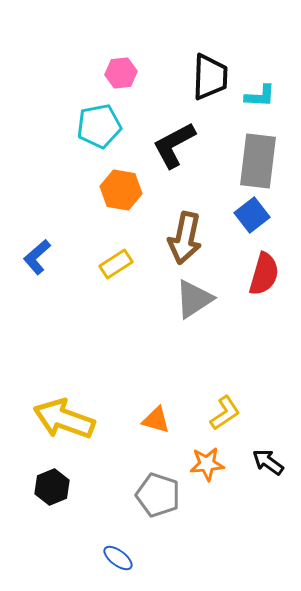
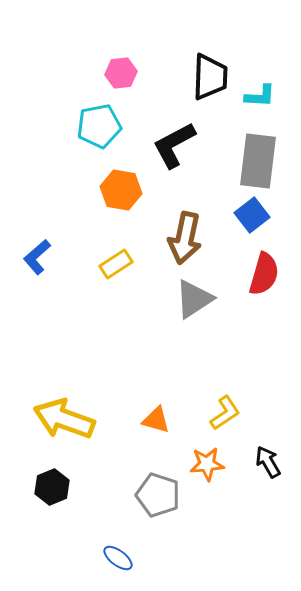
black arrow: rotated 24 degrees clockwise
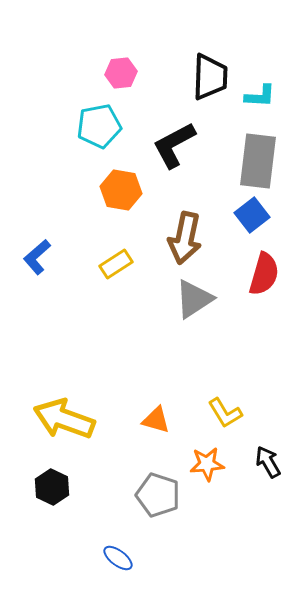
yellow L-shape: rotated 93 degrees clockwise
black hexagon: rotated 12 degrees counterclockwise
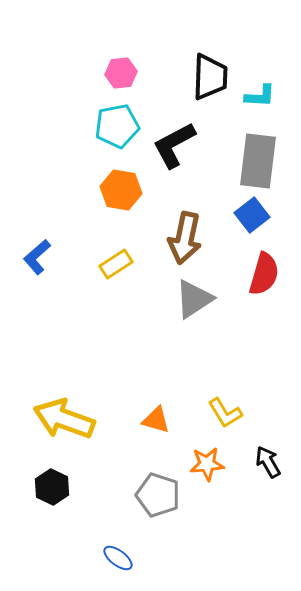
cyan pentagon: moved 18 px right
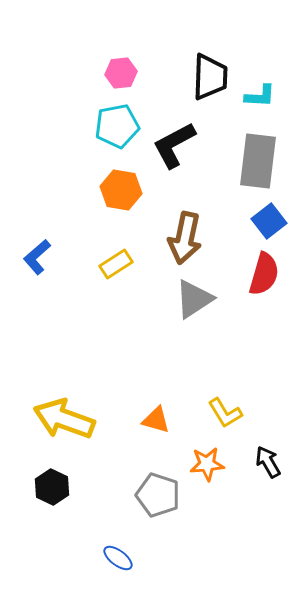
blue square: moved 17 px right, 6 px down
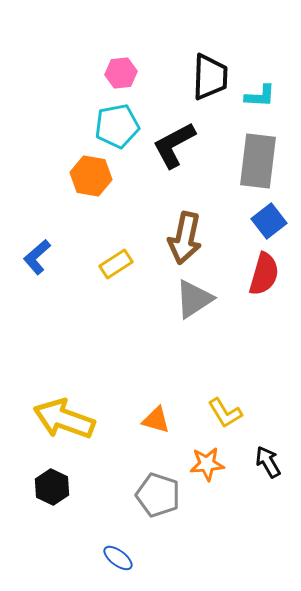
orange hexagon: moved 30 px left, 14 px up
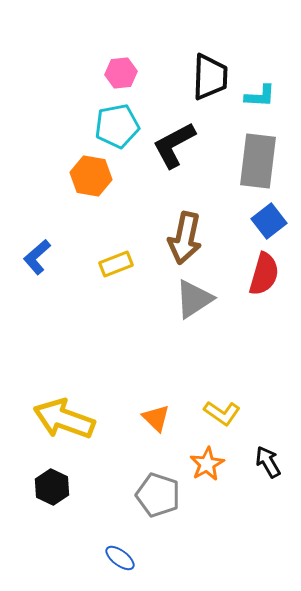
yellow rectangle: rotated 12 degrees clockwise
yellow L-shape: moved 3 px left; rotated 24 degrees counterclockwise
orange triangle: moved 2 px up; rotated 28 degrees clockwise
orange star: rotated 24 degrees counterclockwise
blue ellipse: moved 2 px right
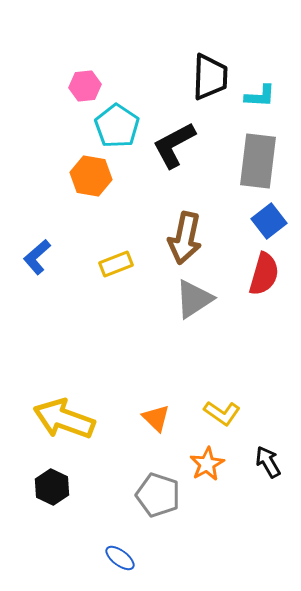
pink hexagon: moved 36 px left, 13 px down
cyan pentagon: rotated 27 degrees counterclockwise
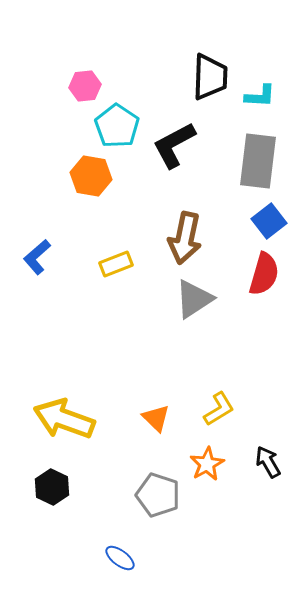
yellow L-shape: moved 3 px left, 4 px up; rotated 66 degrees counterclockwise
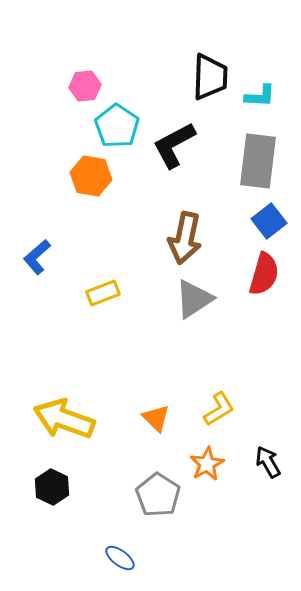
yellow rectangle: moved 13 px left, 29 px down
gray pentagon: rotated 15 degrees clockwise
